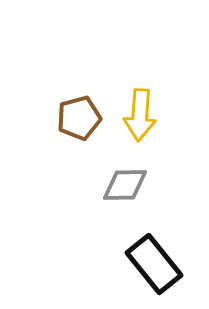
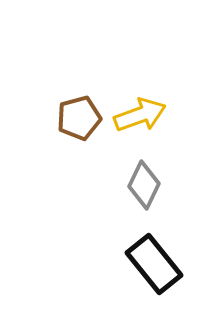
yellow arrow: rotated 114 degrees counterclockwise
gray diamond: moved 19 px right; rotated 63 degrees counterclockwise
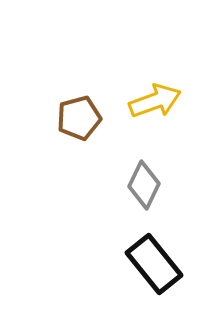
yellow arrow: moved 15 px right, 14 px up
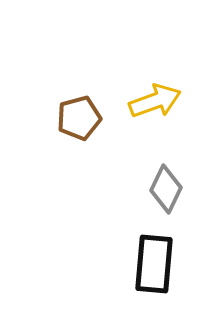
gray diamond: moved 22 px right, 4 px down
black rectangle: rotated 44 degrees clockwise
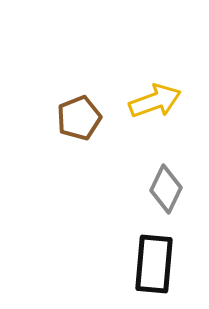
brown pentagon: rotated 6 degrees counterclockwise
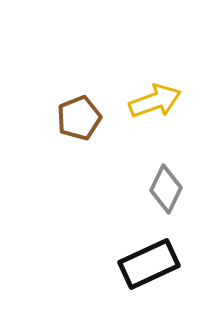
black rectangle: moved 5 px left; rotated 60 degrees clockwise
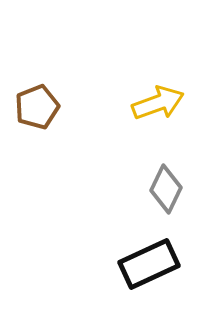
yellow arrow: moved 3 px right, 2 px down
brown pentagon: moved 42 px left, 11 px up
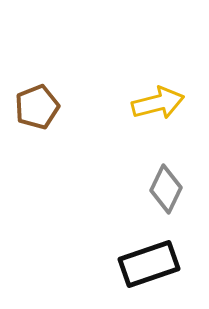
yellow arrow: rotated 6 degrees clockwise
black rectangle: rotated 6 degrees clockwise
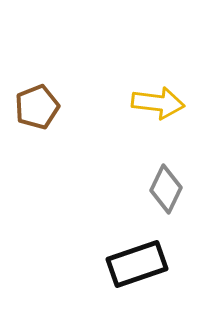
yellow arrow: rotated 21 degrees clockwise
black rectangle: moved 12 px left
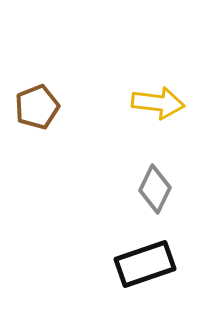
gray diamond: moved 11 px left
black rectangle: moved 8 px right
